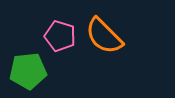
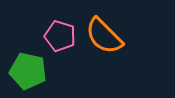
green pentagon: rotated 18 degrees clockwise
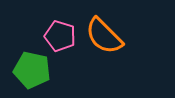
green pentagon: moved 4 px right, 1 px up
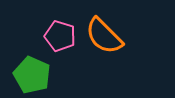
green pentagon: moved 5 px down; rotated 12 degrees clockwise
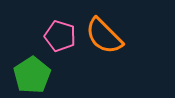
green pentagon: rotated 15 degrees clockwise
